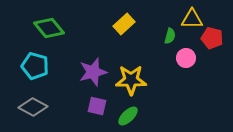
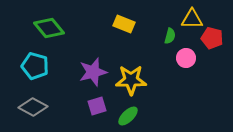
yellow rectangle: rotated 65 degrees clockwise
purple square: rotated 30 degrees counterclockwise
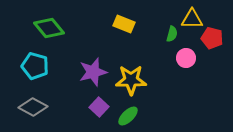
green semicircle: moved 2 px right, 2 px up
purple square: moved 2 px right, 1 px down; rotated 30 degrees counterclockwise
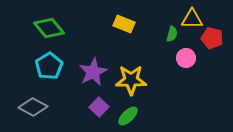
cyan pentagon: moved 14 px right; rotated 24 degrees clockwise
purple star: rotated 12 degrees counterclockwise
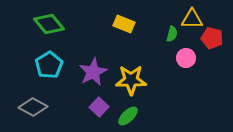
green diamond: moved 4 px up
cyan pentagon: moved 1 px up
